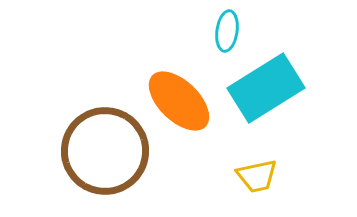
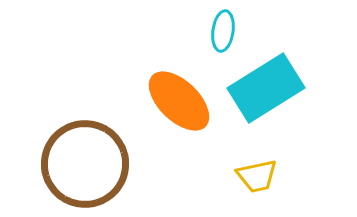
cyan ellipse: moved 4 px left
brown circle: moved 20 px left, 13 px down
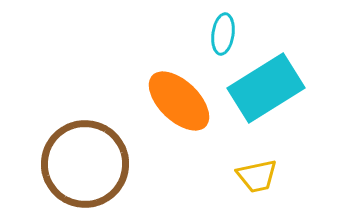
cyan ellipse: moved 3 px down
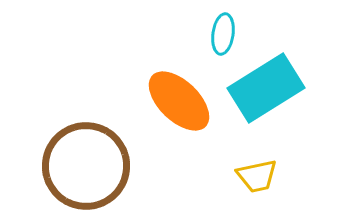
brown circle: moved 1 px right, 2 px down
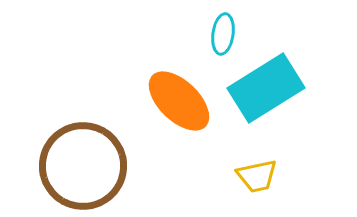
brown circle: moved 3 px left
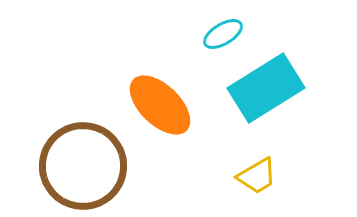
cyan ellipse: rotated 51 degrees clockwise
orange ellipse: moved 19 px left, 4 px down
yellow trapezoid: rotated 18 degrees counterclockwise
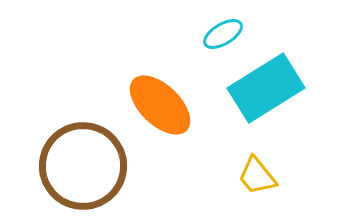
yellow trapezoid: rotated 81 degrees clockwise
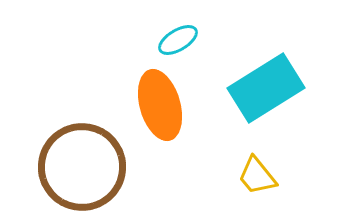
cyan ellipse: moved 45 px left, 6 px down
orange ellipse: rotated 30 degrees clockwise
brown circle: moved 1 px left, 1 px down
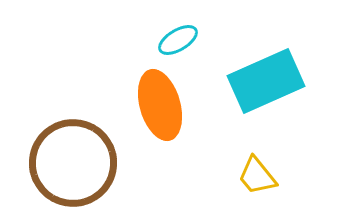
cyan rectangle: moved 7 px up; rotated 8 degrees clockwise
brown circle: moved 9 px left, 4 px up
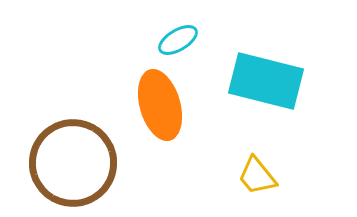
cyan rectangle: rotated 38 degrees clockwise
